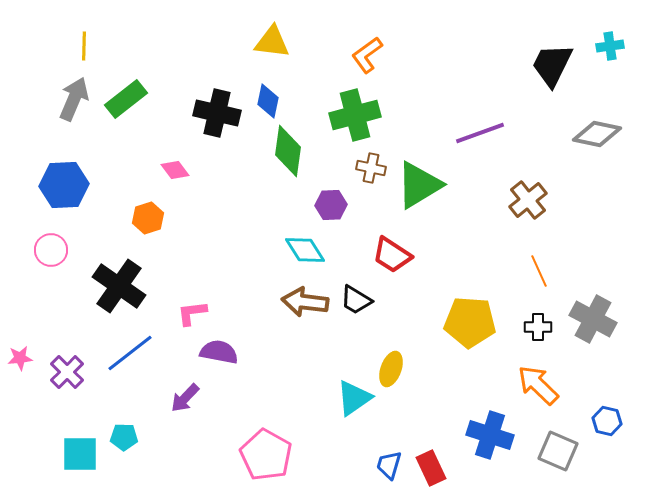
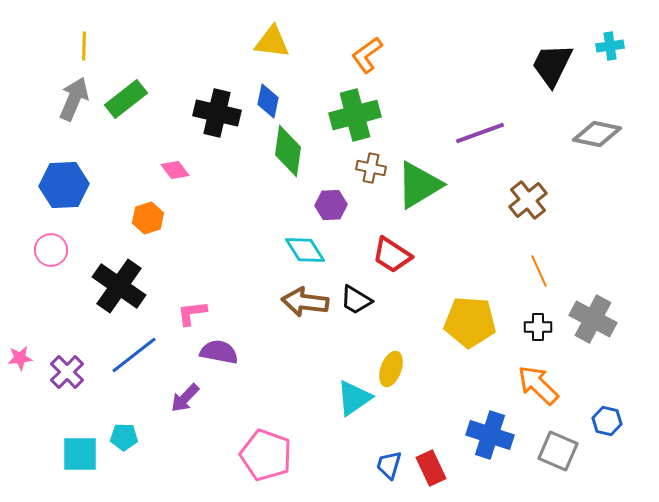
blue line at (130, 353): moved 4 px right, 2 px down
pink pentagon at (266, 455): rotated 9 degrees counterclockwise
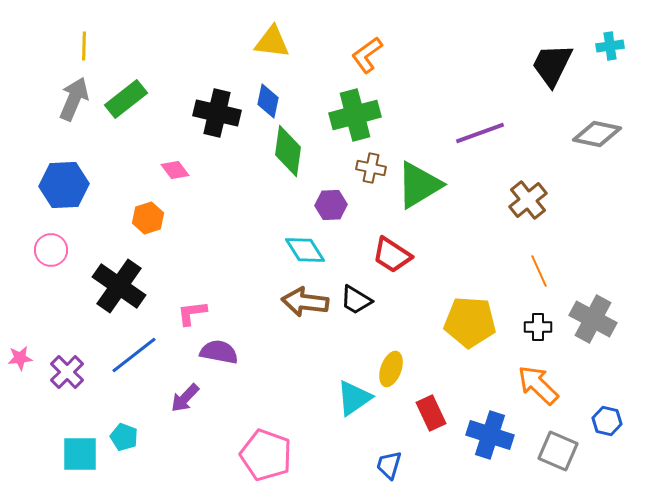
cyan pentagon at (124, 437): rotated 20 degrees clockwise
red rectangle at (431, 468): moved 55 px up
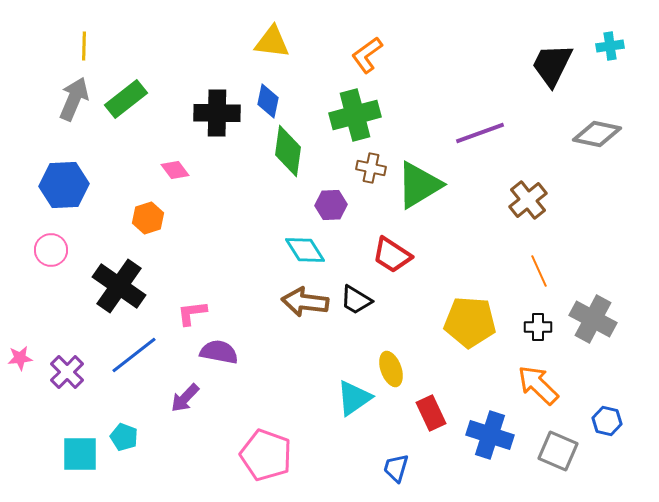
black cross at (217, 113): rotated 12 degrees counterclockwise
yellow ellipse at (391, 369): rotated 40 degrees counterclockwise
blue trapezoid at (389, 465): moved 7 px right, 3 px down
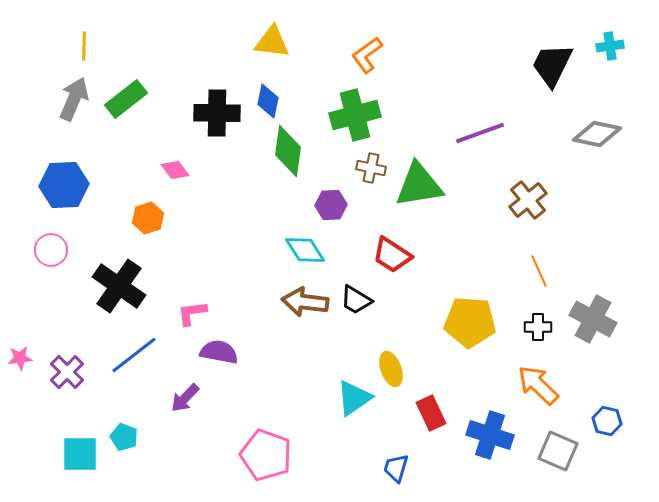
green triangle at (419, 185): rotated 22 degrees clockwise
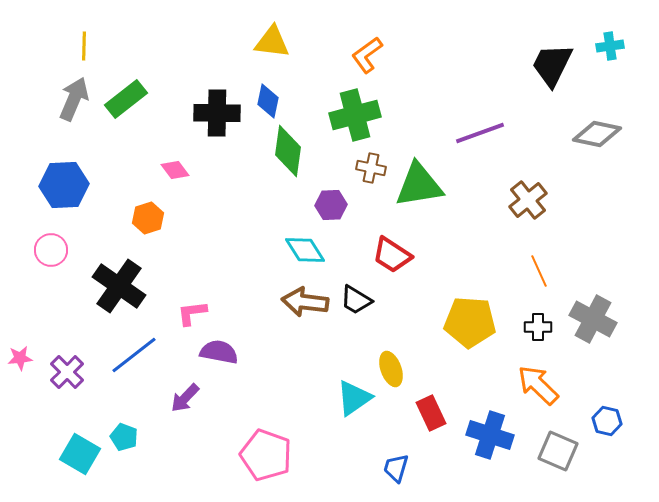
cyan square at (80, 454): rotated 30 degrees clockwise
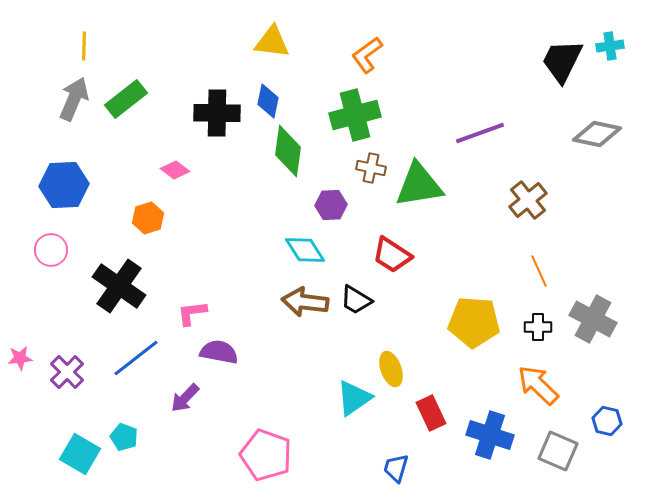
black trapezoid at (552, 65): moved 10 px right, 4 px up
pink diamond at (175, 170): rotated 16 degrees counterclockwise
yellow pentagon at (470, 322): moved 4 px right
blue line at (134, 355): moved 2 px right, 3 px down
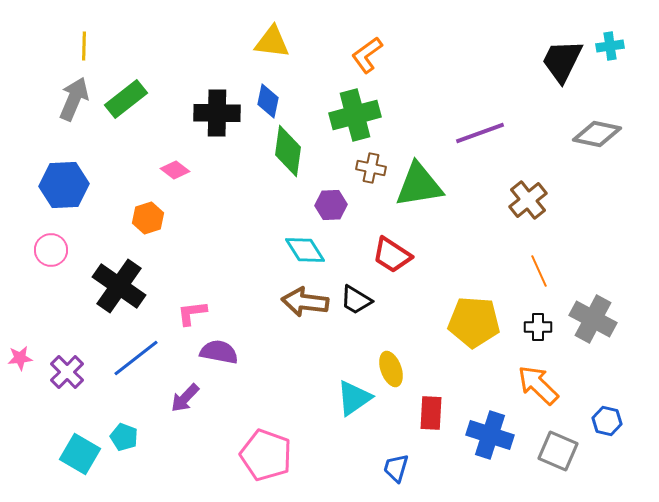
red rectangle at (431, 413): rotated 28 degrees clockwise
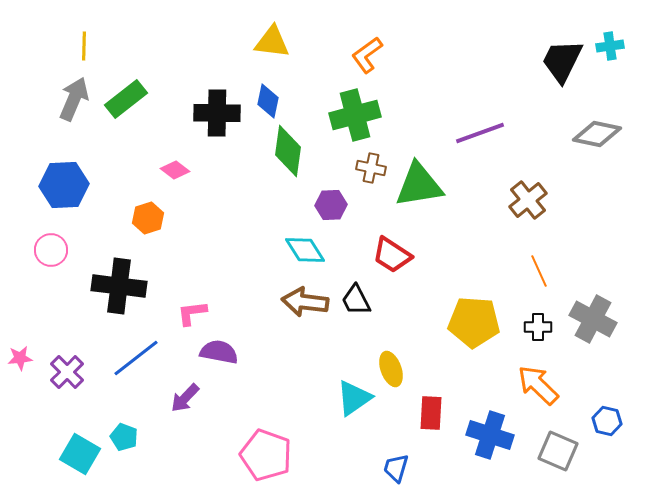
black cross at (119, 286): rotated 28 degrees counterclockwise
black trapezoid at (356, 300): rotated 32 degrees clockwise
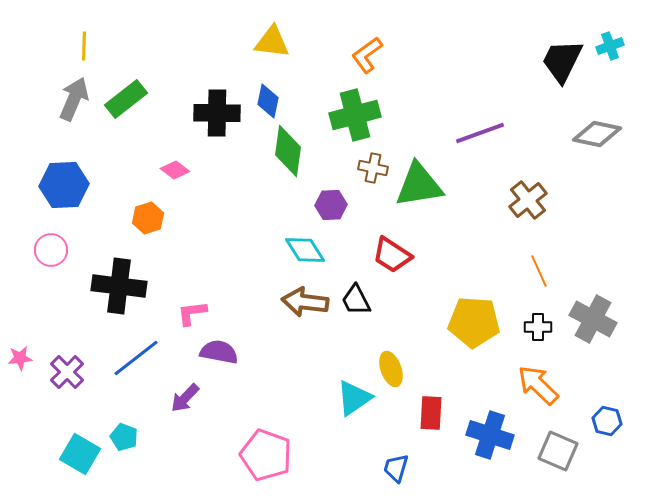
cyan cross at (610, 46): rotated 12 degrees counterclockwise
brown cross at (371, 168): moved 2 px right
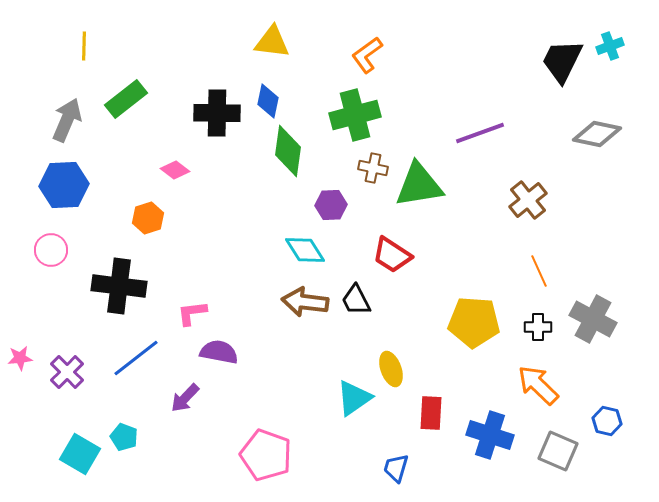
gray arrow at (74, 99): moved 7 px left, 21 px down
